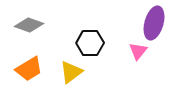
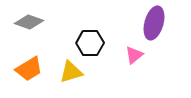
gray diamond: moved 3 px up
pink triangle: moved 4 px left, 4 px down; rotated 12 degrees clockwise
yellow triangle: rotated 20 degrees clockwise
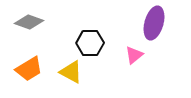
yellow triangle: rotated 45 degrees clockwise
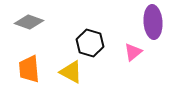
purple ellipse: moved 1 px left, 1 px up; rotated 20 degrees counterclockwise
black hexagon: rotated 16 degrees clockwise
pink triangle: moved 1 px left, 3 px up
orange trapezoid: rotated 116 degrees clockwise
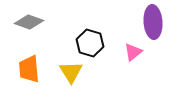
yellow triangle: rotated 30 degrees clockwise
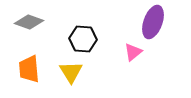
purple ellipse: rotated 24 degrees clockwise
black hexagon: moved 7 px left, 4 px up; rotated 12 degrees counterclockwise
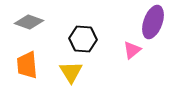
pink triangle: moved 1 px left, 2 px up
orange trapezoid: moved 2 px left, 4 px up
